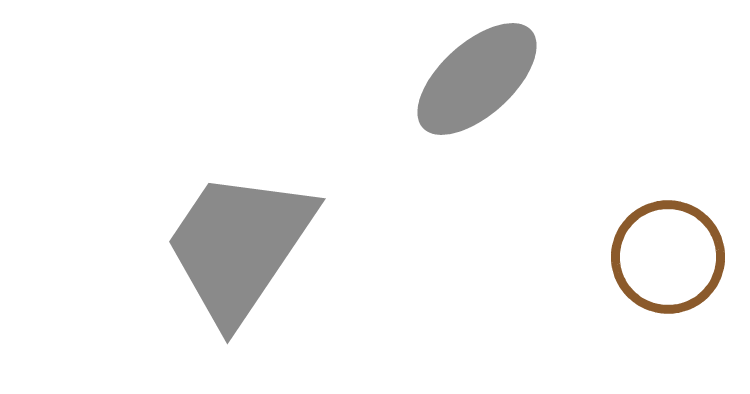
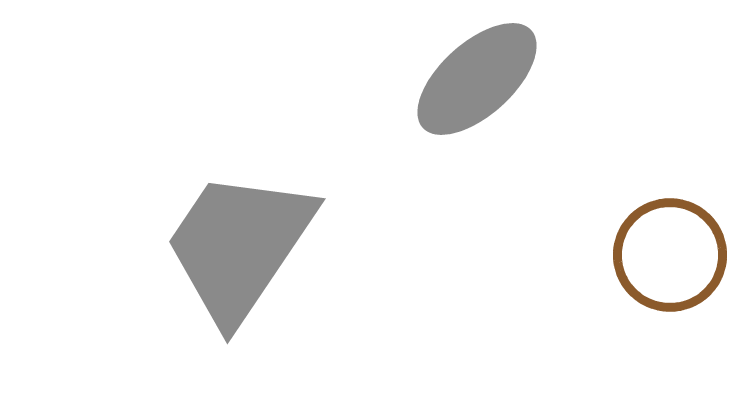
brown circle: moved 2 px right, 2 px up
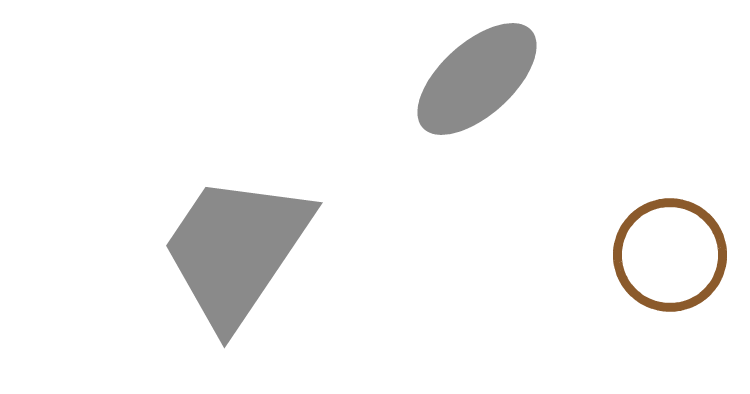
gray trapezoid: moved 3 px left, 4 px down
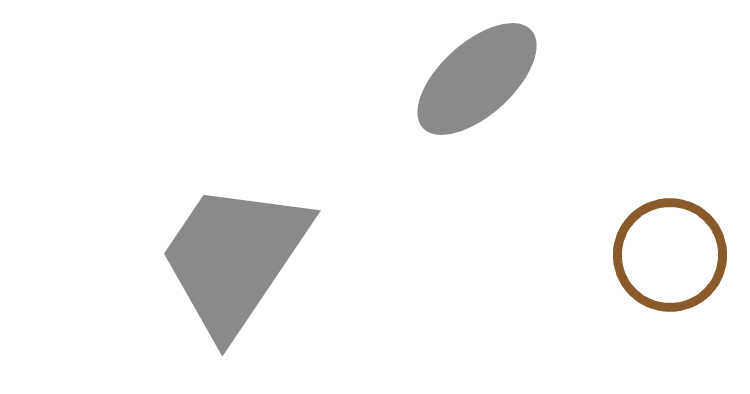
gray trapezoid: moved 2 px left, 8 px down
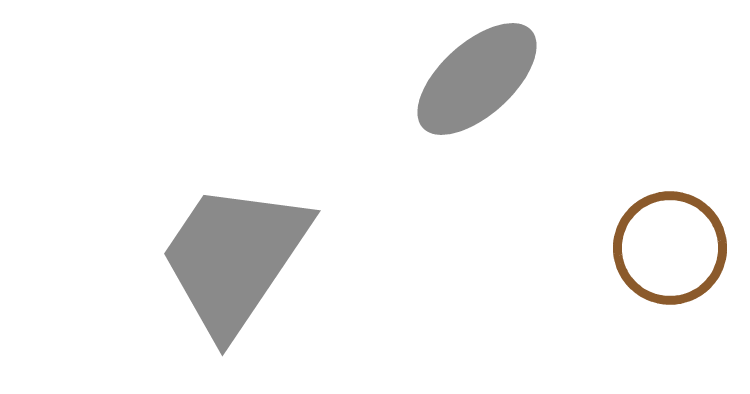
brown circle: moved 7 px up
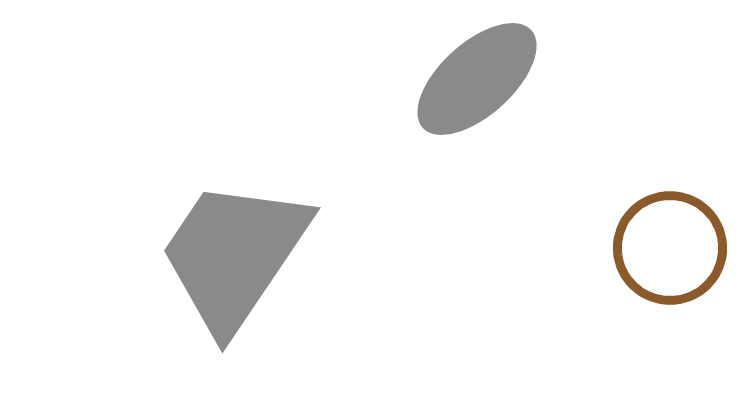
gray trapezoid: moved 3 px up
